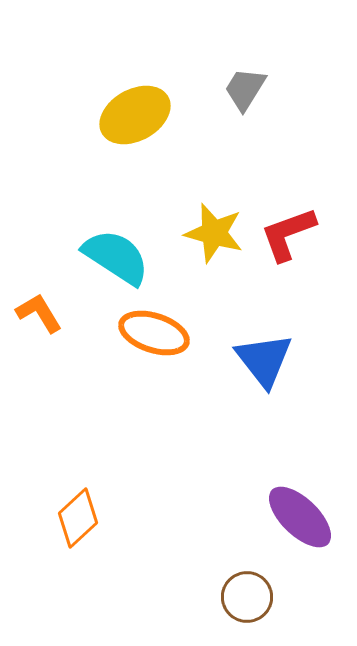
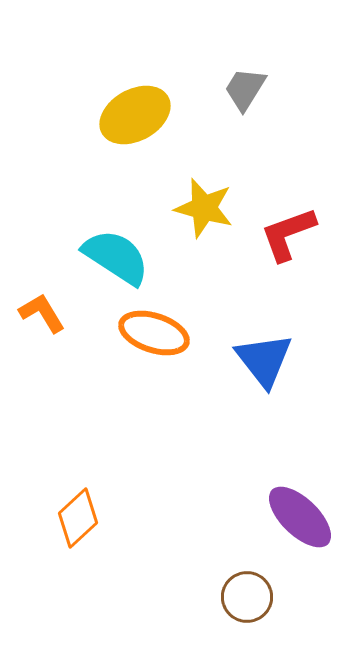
yellow star: moved 10 px left, 25 px up
orange L-shape: moved 3 px right
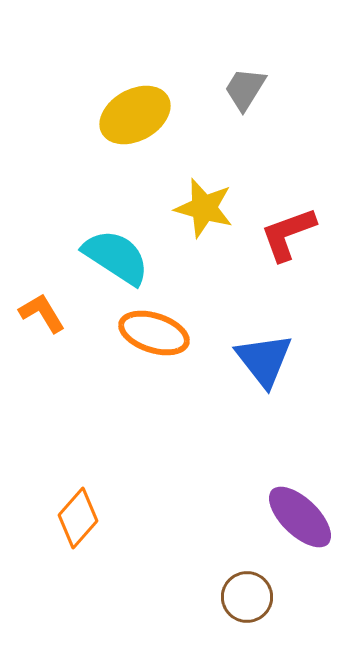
orange diamond: rotated 6 degrees counterclockwise
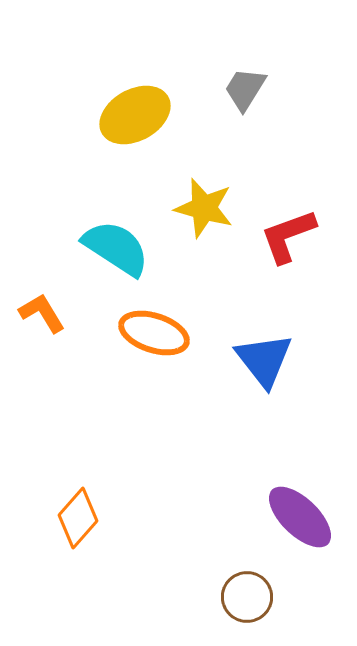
red L-shape: moved 2 px down
cyan semicircle: moved 9 px up
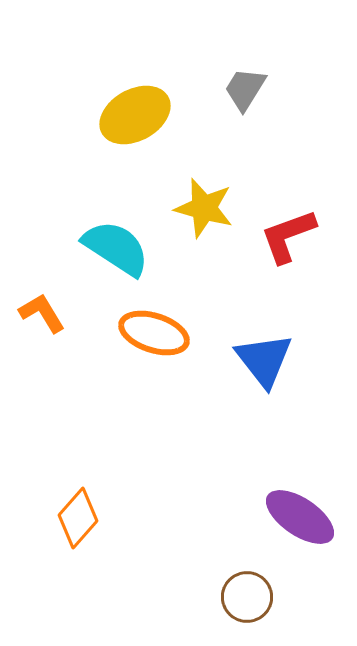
purple ellipse: rotated 10 degrees counterclockwise
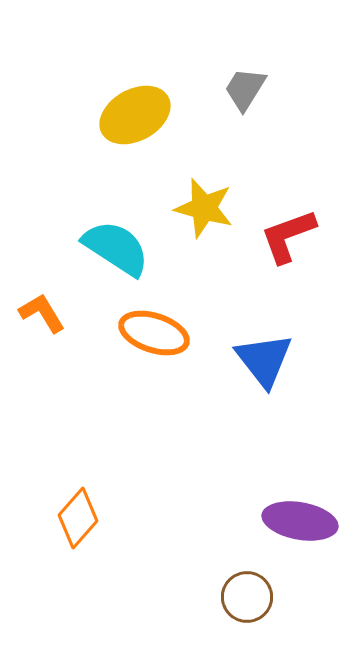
purple ellipse: moved 4 px down; rotated 24 degrees counterclockwise
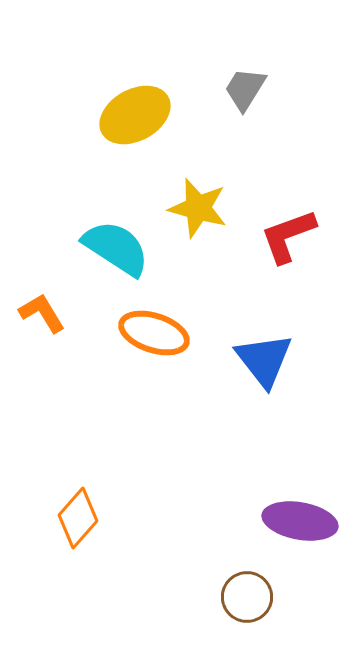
yellow star: moved 6 px left
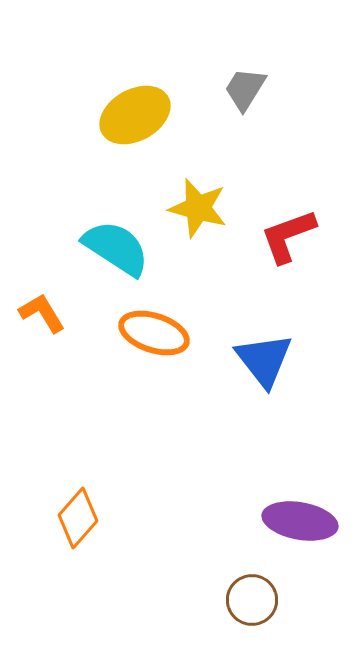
brown circle: moved 5 px right, 3 px down
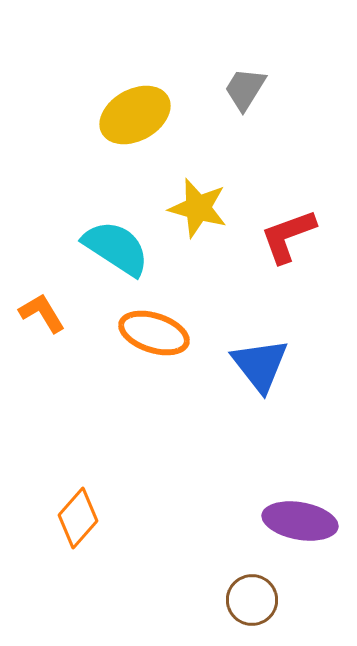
blue triangle: moved 4 px left, 5 px down
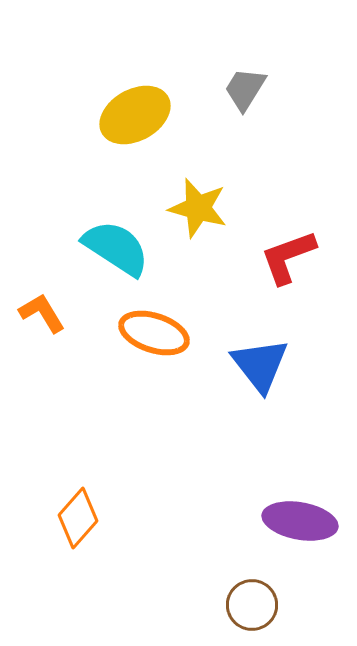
red L-shape: moved 21 px down
brown circle: moved 5 px down
